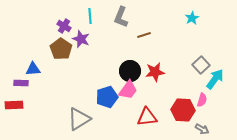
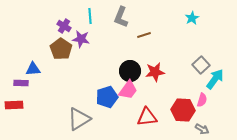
purple star: rotated 12 degrees counterclockwise
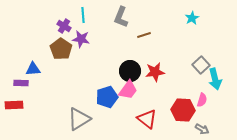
cyan line: moved 7 px left, 1 px up
cyan arrow: rotated 130 degrees clockwise
red triangle: moved 2 px down; rotated 45 degrees clockwise
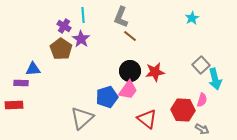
brown line: moved 14 px left, 1 px down; rotated 56 degrees clockwise
purple star: rotated 24 degrees clockwise
gray triangle: moved 3 px right, 1 px up; rotated 10 degrees counterclockwise
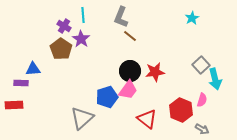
red hexagon: moved 2 px left; rotated 20 degrees clockwise
